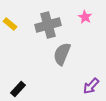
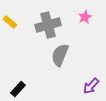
pink star: rotated 16 degrees clockwise
yellow rectangle: moved 2 px up
gray semicircle: moved 2 px left, 1 px down
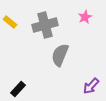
gray cross: moved 3 px left
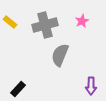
pink star: moved 3 px left, 4 px down
purple arrow: rotated 42 degrees counterclockwise
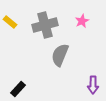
purple arrow: moved 2 px right, 1 px up
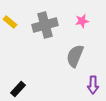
pink star: rotated 16 degrees clockwise
gray semicircle: moved 15 px right, 1 px down
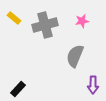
yellow rectangle: moved 4 px right, 4 px up
